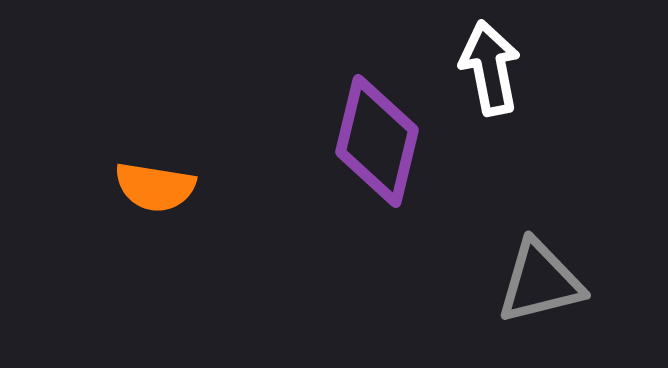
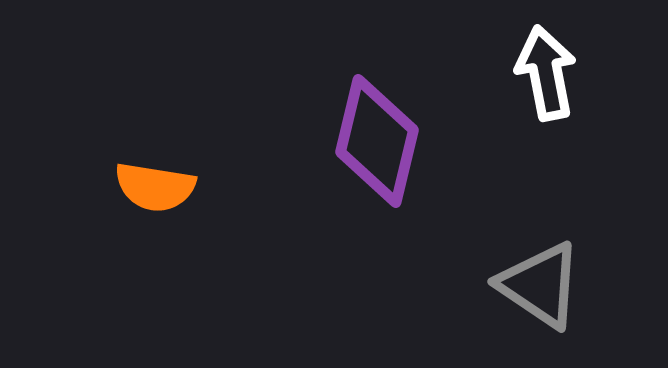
white arrow: moved 56 px right, 5 px down
gray triangle: moved 3 px down; rotated 48 degrees clockwise
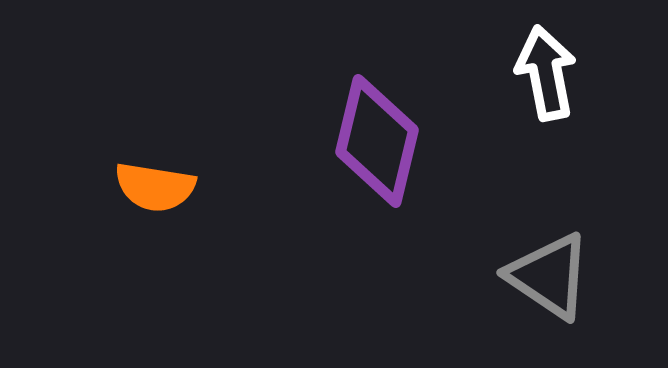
gray triangle: moved 9 px right, 9 px up
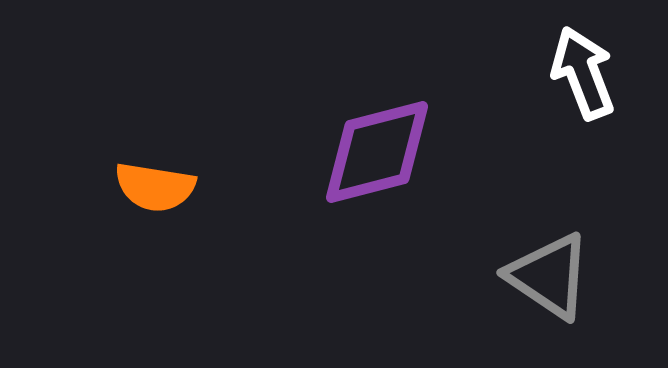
white arrow: moved 37 px right; rotated 10 degrees counterclockwise
purple diamond: moved 11 px down; rotated 62 degrees clockwise
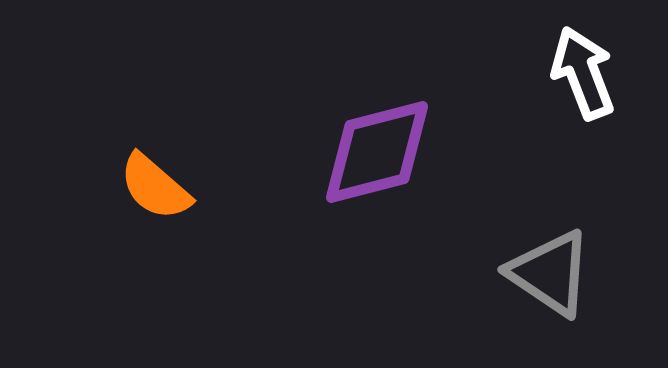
orange semicircle: rotated 32 degrees clockwise
gray triangle: moved 1 px right, 3 px up
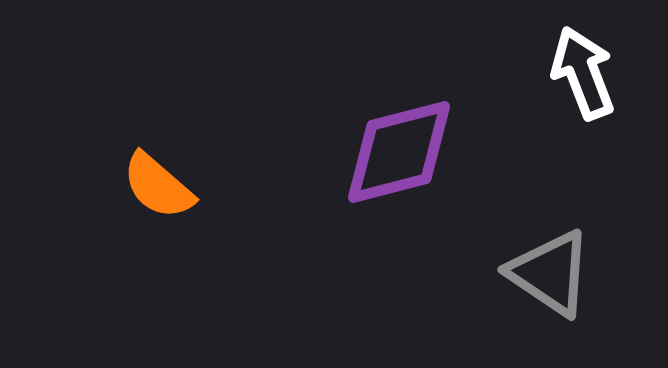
purple diamond: moved 22 px right
orange semicircle: moved 3 px right, 1 px up
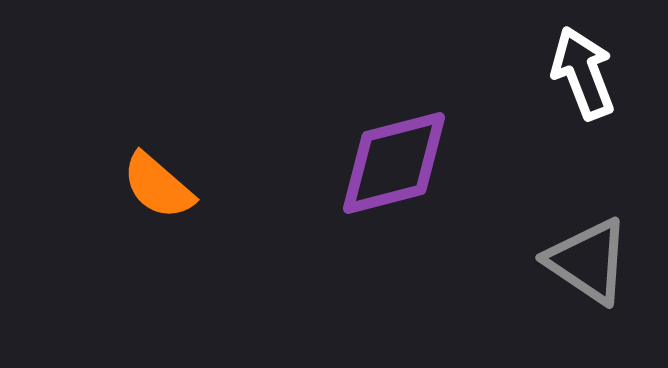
purple diamond: moved 5 px left, 11 px down
gray triangle: moved 38 px right, 12 px up
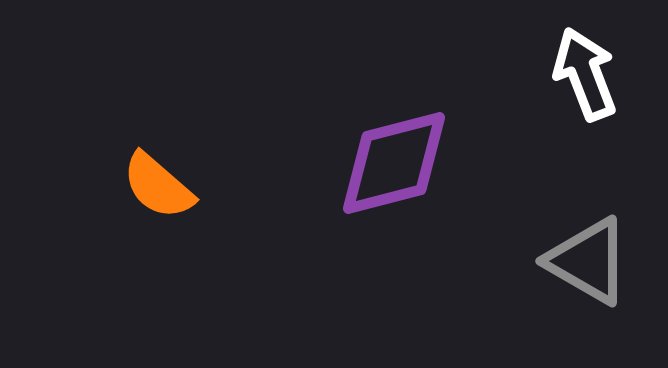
white arrow: moved 2 px right, 1 px down
gray triangle: rotated 4 degrees counterclockwise
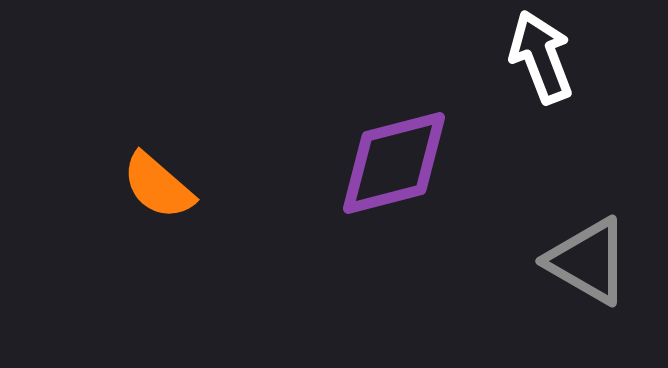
white arrow: moved 44 px left, 17 px up
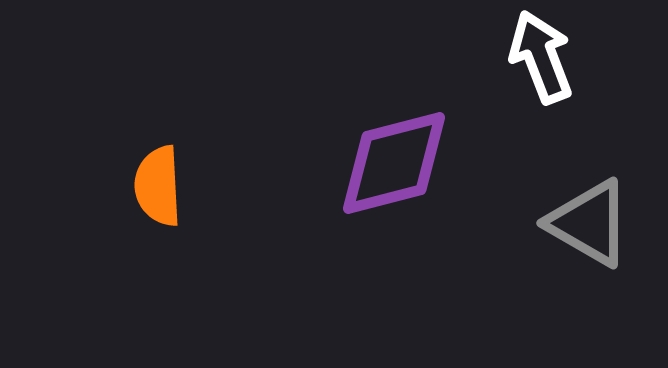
orange semicircle: rotated 46 degrees clockwise
gray triangle: moved 1 px right, 38 px up
